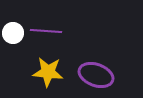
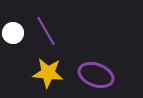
purple line: rotated 56 degrees clockwise
yellow star: moved 1 px down
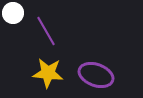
white circle: moved 20 px up
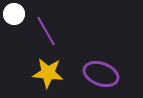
white circle: moved 1 px right, 1 px down
purple ellipse: moved 5 px right, 1 px up
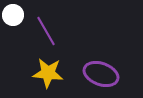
white circle: moved 1 px left, 1 px down
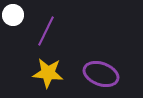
purple line: rotated 56 degrees clockwise
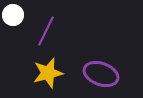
yellow star: rotated 20 degrees counterclockwise
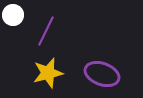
purple ellipse: moved 1 px right
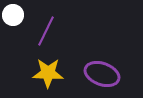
yellow star: rotated 16 degrees clockwise
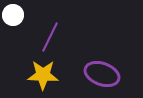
purple line: moved 4 px right, 6 px down
yellow star: moved 5 px left, 2 px down
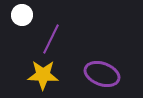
white circle: moved 9 px right
purple line: moved 1 px right, 2 px down
